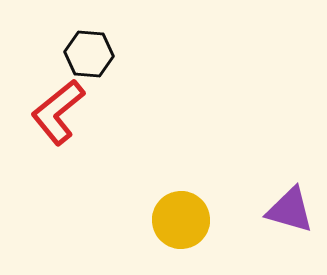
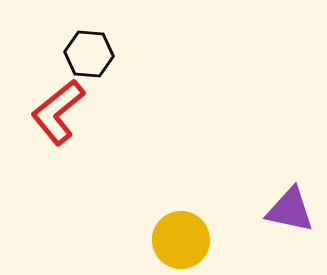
purple triangle: rotated 4 degrees counterclockwise
yellow circle: moved 20 px down
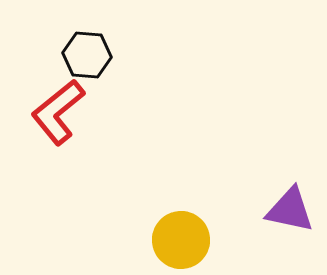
black hexagon: moved 2 px left, 1 px down
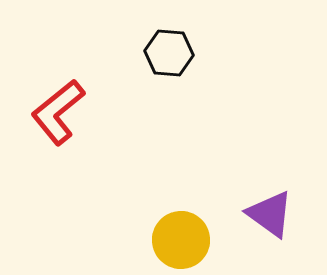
black hexagon: moved 82 px right, 2 px up
purple triangle: moved 20 px left, 4 px down; rotated 24 degrees clockwise
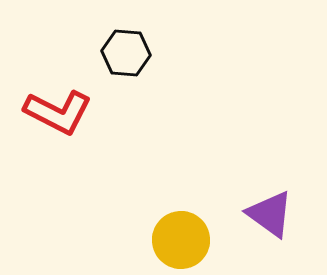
black hexagon: moved 43 px left
red L-shape: rotated 114 degrees counterclockwise
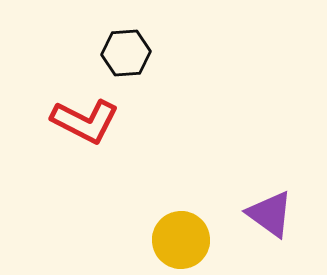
black hexagon: rotated 9 degrees counterclockwise
red L-shape: moved 27 px right, 9 px down
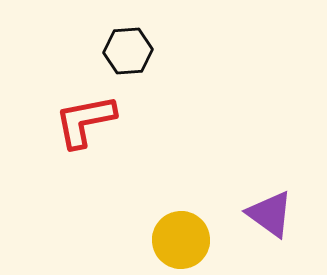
black hexagon: moved 2 px right, 2 px up
red L-shape: rotated 142 degrees clockwise
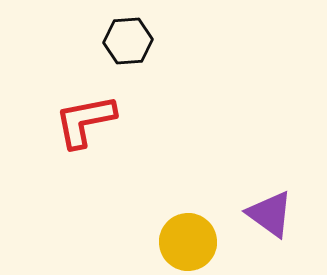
black hexagon: moved 10 px up
yellow circle: moved 7 px right, 2 px down
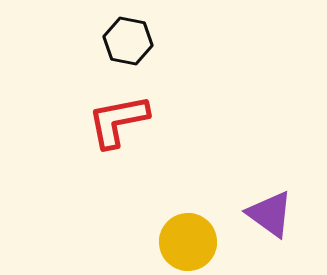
black hexagon: rotated 15 degrees clockwise
red L-shape: moved 33 px right
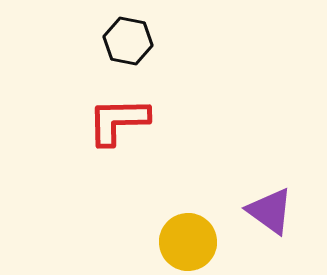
red L-shape: rotated 10 degrees clockwise
purple triangle: moved 3 px up
